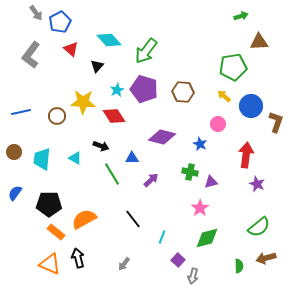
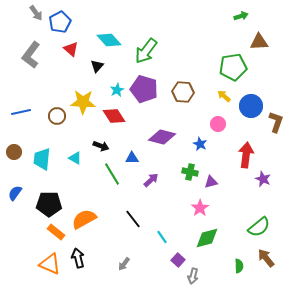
purple star at (257, 184): moved 6 px right, 5 px up
cyan line at (162, 237): rotated 56 degrees counterclockwise
brown arrow at (266, 258): rotated 66 degrees clockwise
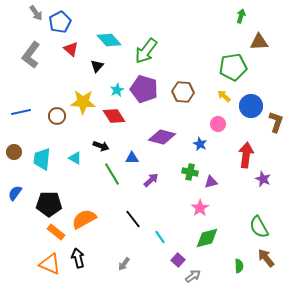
green arrow at (241, 16): rotated 56 degrees counterclockwise
green semicircle at (259, 227): rotated 100 degrees clockwise
cyan line at (162, 237): moved 2 px left
gray arrow at (193, 276): rotated 140 degrees counterclockwise
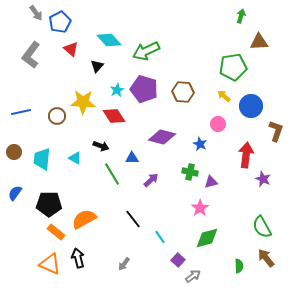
green arrow at (146, 51): rotated 28 degrees clockwise
brown L-shape at (276, 122): moved 9 px down
green semicircle at (259, 227): moved 3 px right
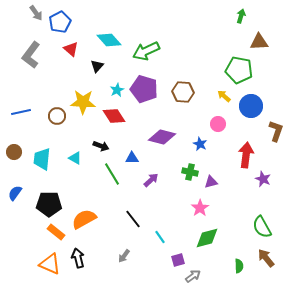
green pentagon at (233, 67): moved 6 px right, 3 px down; rotated 20 degrees clockwise
purple square at (178, 260): rotated 32 degrees clockwise
gray arrow at (124, 264): moved 8 px up
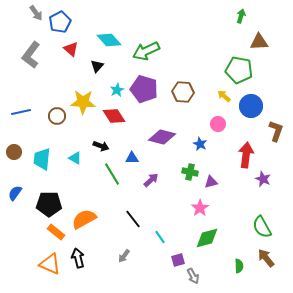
gray arrow at (193, 276): rotated 98 degrees clockwise
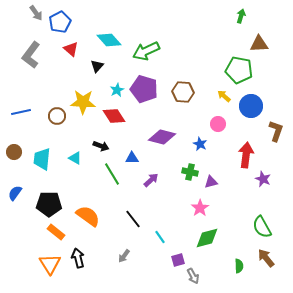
brown triangle at (259, 42): moved 2 px down
orange semicircle at (84, 219): moved 4 px right, 3 px up; rotated 65 degrees clockwise
orange triangle at (50, 264): rotated 35 degrees clockwise
